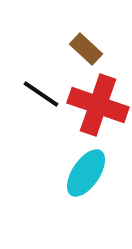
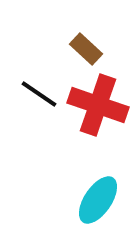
black line: moved 2 px left
cyan ellipse: moved 12 px right, 27 px down
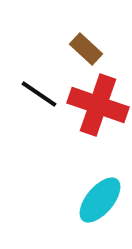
cyan ellipse: moved 2 px right; rotated 6 degrees clockwise
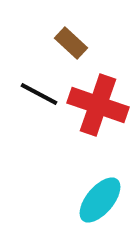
brown rectangle: moved 15 px left, 6 px up
black line: rotated 6 degrees counterclockwise
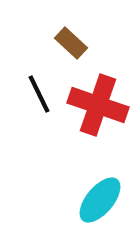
black line: rotated 36 degrees clockwise
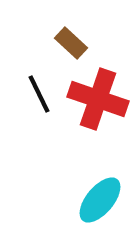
red cross: moved 6 px up
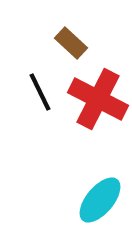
black line: moved 1 px right, 2 px up
red cross: rotated 8 degrees clockwise
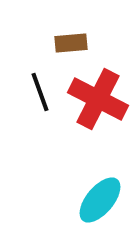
brown rectangle: rotated 48 degrees counterclockwise
black line: rotated 6 degrees clockwise
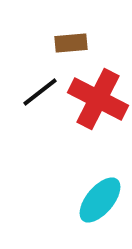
black line: rotated 72 degrees clockwise
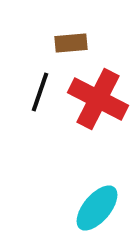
black line: rotated 33 degrees counterclockwise
cyan ellipse: moved 3 px left, 8 px down
